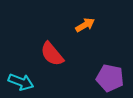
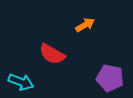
red semicircle: rotated 20 degrees counterclockwise
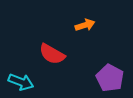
orange arrow: rotated 12 degrees clockwise
purple pentagon: rotated 16 degrees clockwise
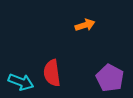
red semicircle: moved 19 px down; rotated 52 degrees clockwise
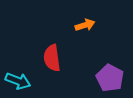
red semicircle: moved 15 px up
cyan arrow: moved 3 px left, 1 px up
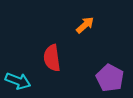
orange arrow: rotated 24 degrees counterclockwise
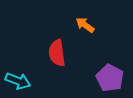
orange arrow: rotated 102 degrees counterclockwise
red semicircle: moved 5 px right, 5 px up
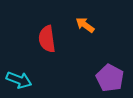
red semicircle: moved 10 px left, 14 px up
cyan arrow: moved 1 px right, 1 px up
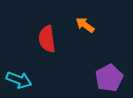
purple pentagon: moved 1 px left; rotated 16 degrees clockwise
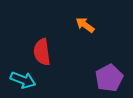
red semicircle: moved 5 px left, 13 px down
cyan arrow: moved 4 px right
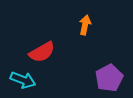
orange arrow: rotated 66 degrees clockwise
red semicircle: rotated 112 degrees counterclockwise
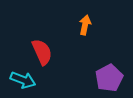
red semicircle: rotated 84 degrees counterclockwise
